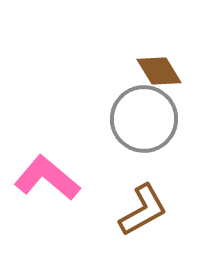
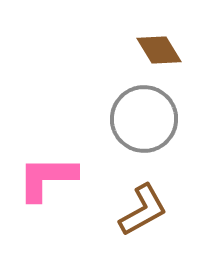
brown diamond: moved 21 px up
pink L-shape: rotated 40 degrees counterclockwise
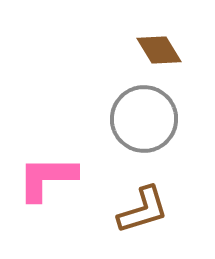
brown L-shape: rotated 12 degrees clockwise
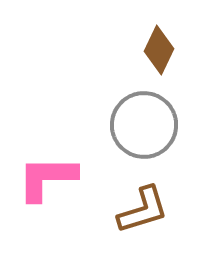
brown diamond: rotated 57 degrees clockwise
gray circle: moved 6 px down
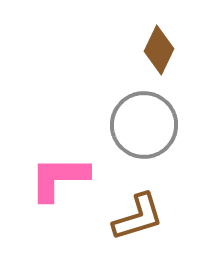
pink L-shape: moved 12 px right
brown L-shape: moved 5 px left, 7 px down
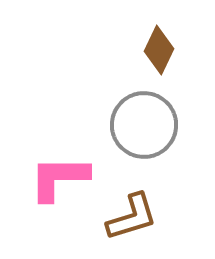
brown L-shape: moved 6 px left
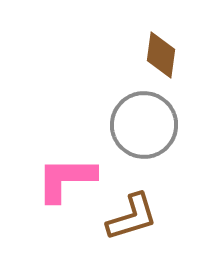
brown diamond: moved 2 px right, 5 px down; rotated 18 degrees counterclockwise
pink L-shape: moved 7 px right, 1 px down
